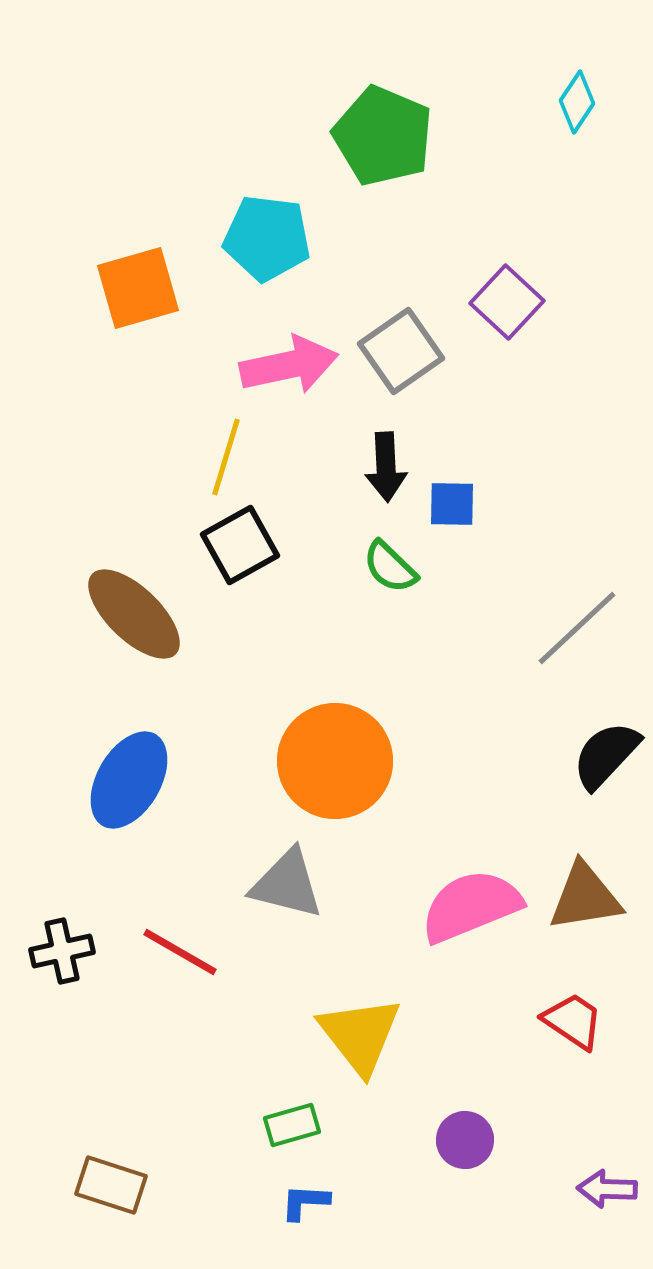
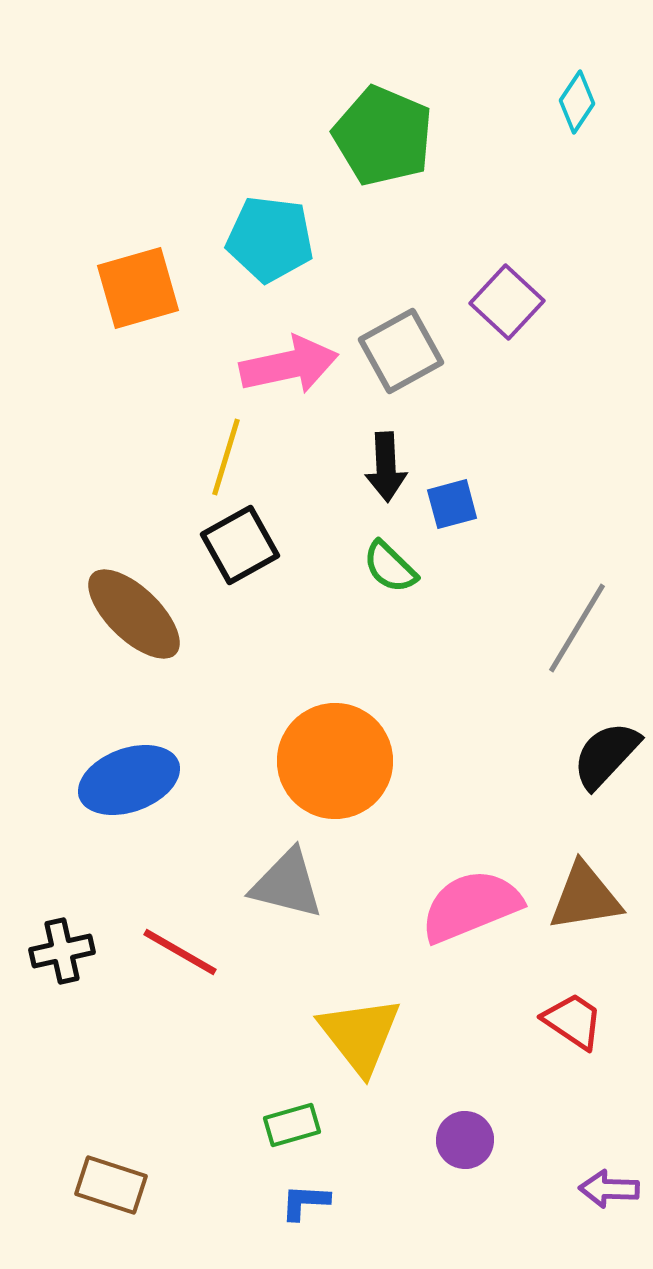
cyan pentagon: moved 3 px right, 1 px down
gray square: rotated 6 degrees clockwise
blue square: rotated 16 degrees counterclockwise
gray line: rotated 16 degrees counterclockwise
blue ellipse: rotated 40 degrees clockwise
purple arrow: moved 2 px right
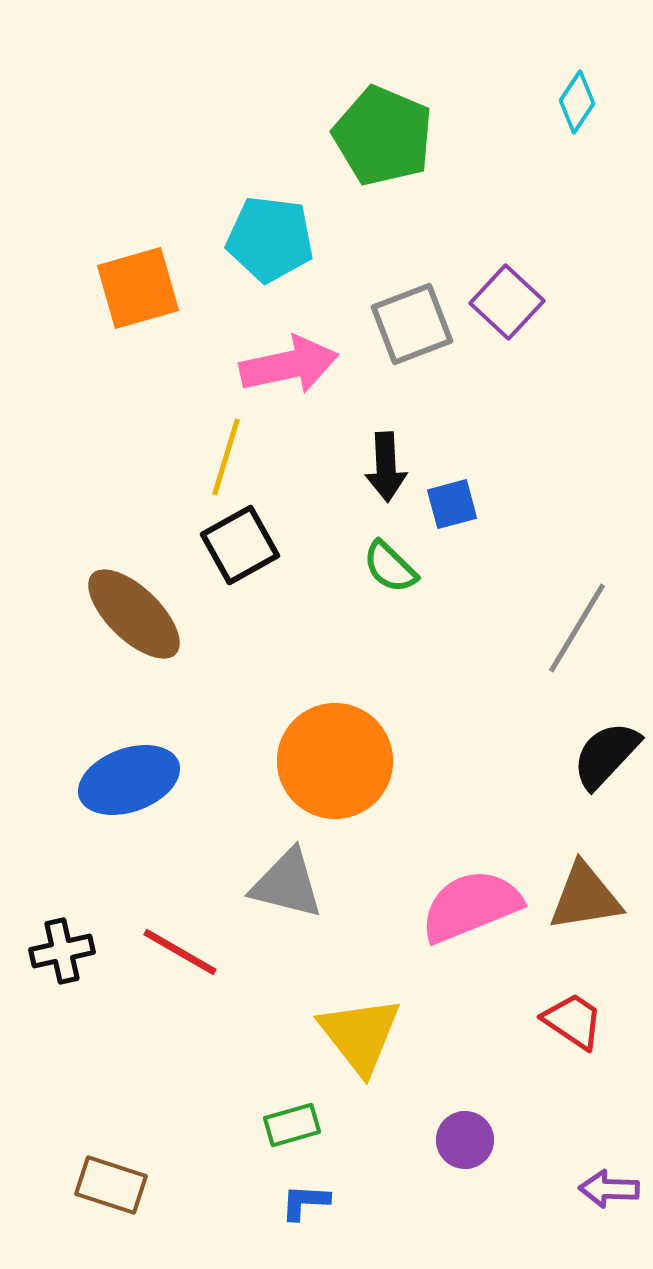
gray square: moved 11 px right, 27 px up; rotated 8 degrees clockwise
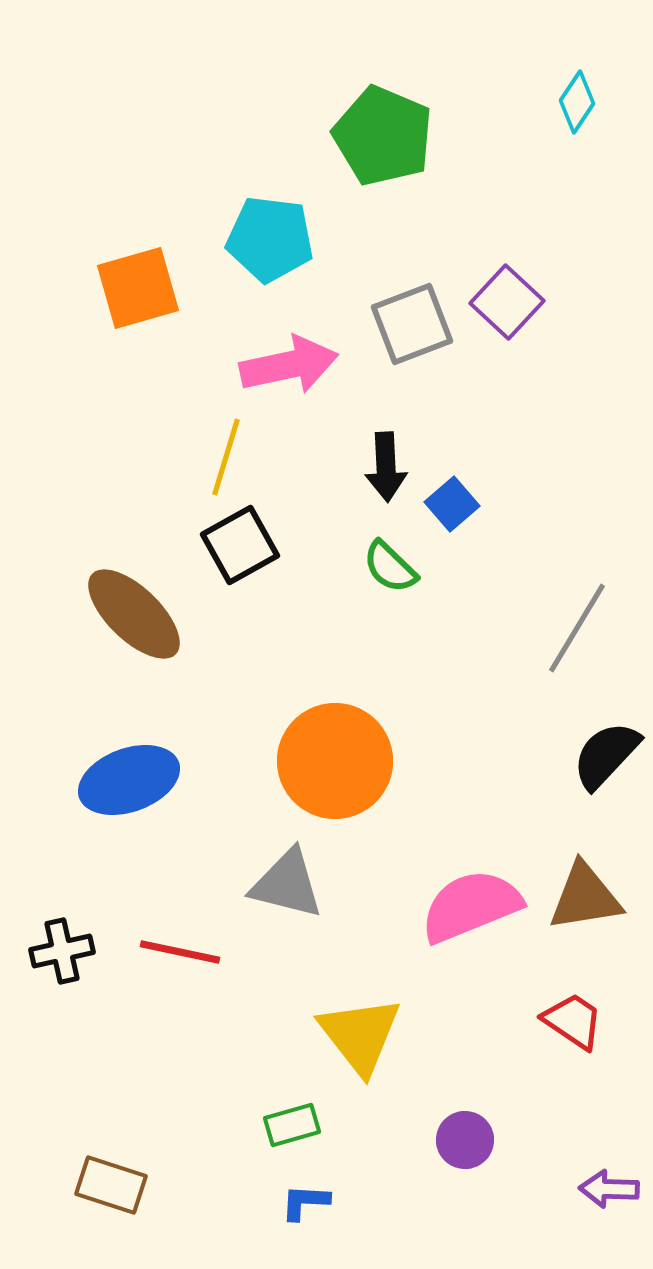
blue square: rotated 26 degrees counterclockwise
red line: rotated 18 degrees counterclockwise
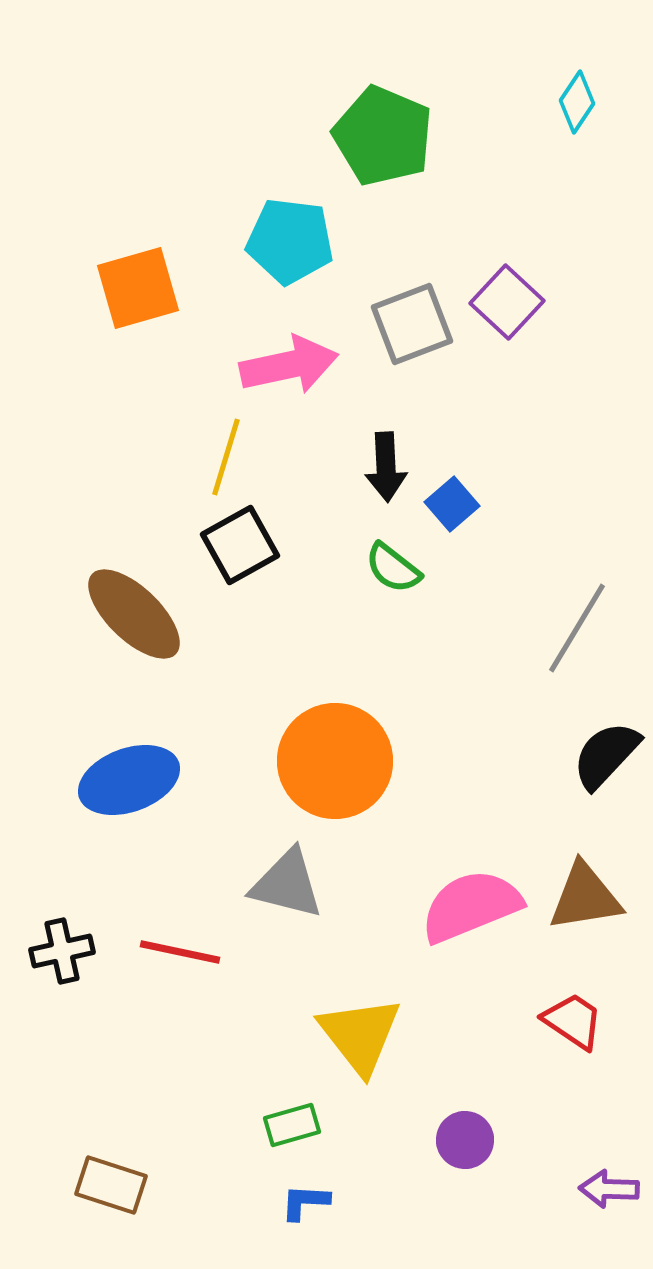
cyan pentagon: moved 20 px right, 2 px down
green semicircle: moved 3 px right, 1 px down; rotated 6 degrees counterclockwise
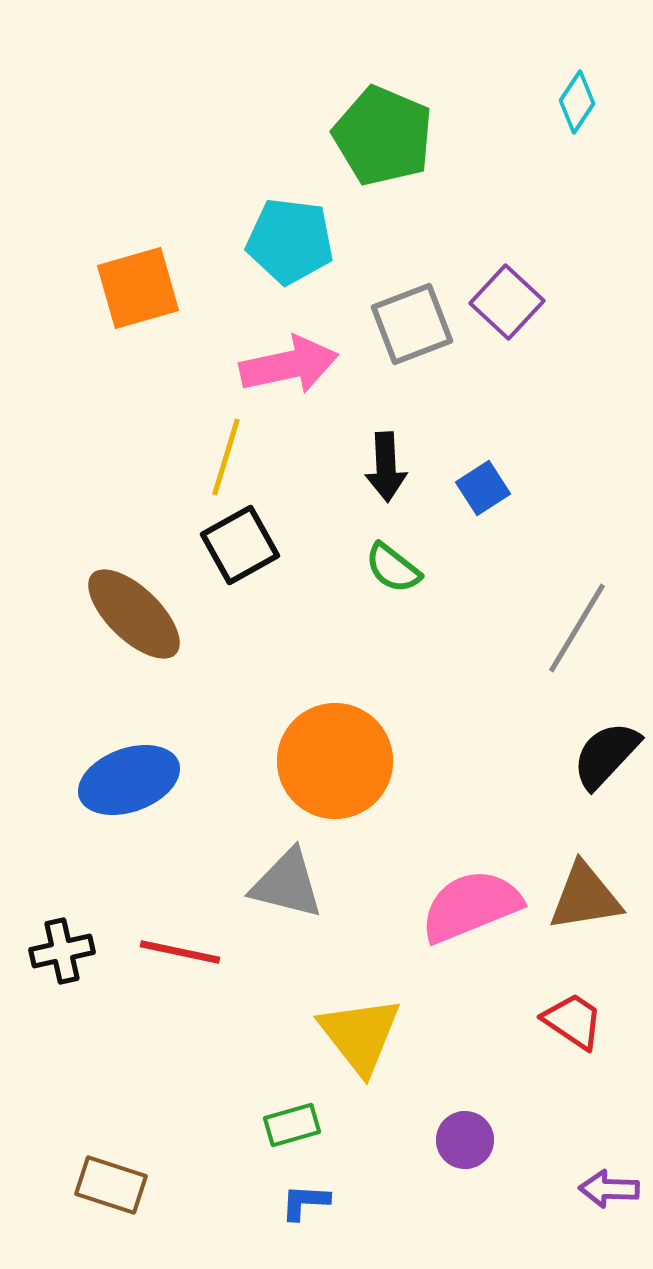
blue square: moved 31 px right, 16 px up; rotated 8 degrees clockwise
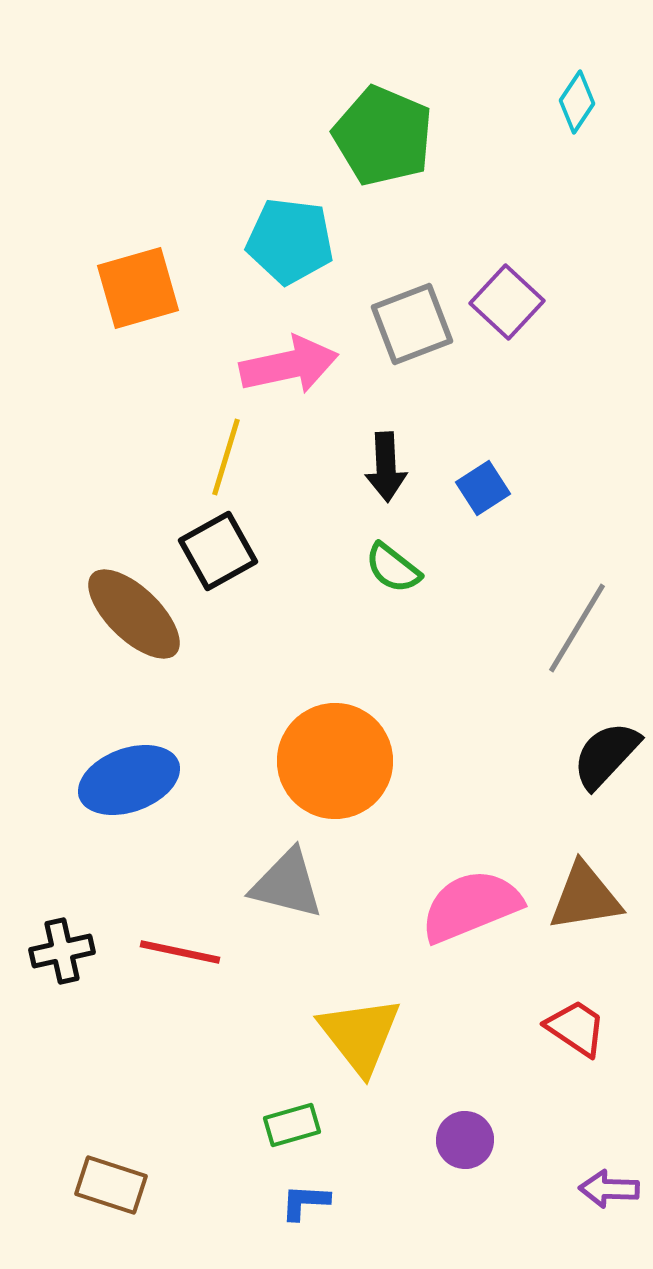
black square: moved 22 px left, 6 px down
red trapezoid: moved 3 px right, 7 px down
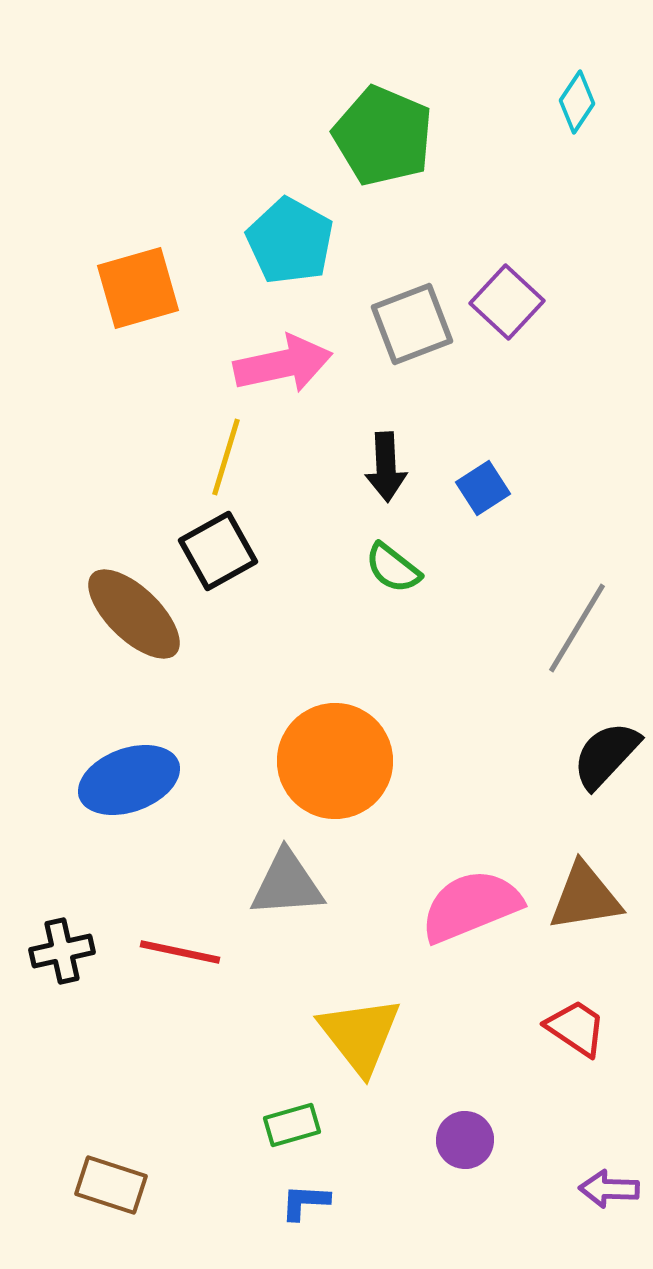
cyan pentagon: rotated 22 degrees clockwise
pink arrow: moved 6 px left, 1 px up
gray triangle: rotated 18 degrees counterclockwise
